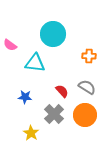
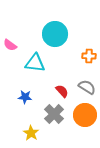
cyan circle: moved 2 px right
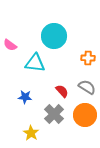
cyan circle: moved 1 px left, 2 px down
orange cross: moved 1 px left, 2 px down
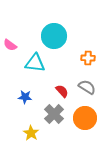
orange circle: moved 3 px down
